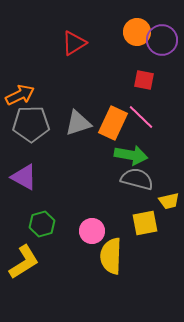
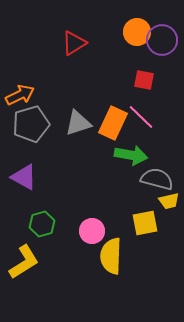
gray pentagon: rotated 15 degrees counterclockwise
gray semicircle: moved 20 px right
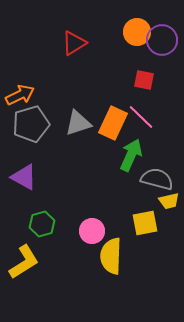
green arrow: rotated 76 degrees counterclockwise
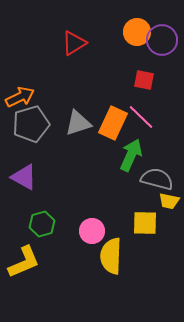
orange arrow: moved 2 px down
yellow trapezoid: rotated 25 degrees clockwise
yellow square: rotated 12 degrees clockwise
yellow L-shape: rotated 9 degrees clockwise
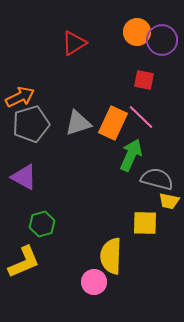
pink circle: moved 2 px right, 51 px down
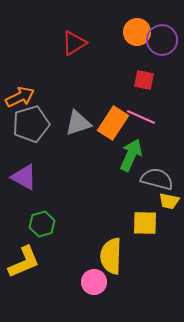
pink line: rotated 20 degrees counterclockwise
orange rectangle: rotated 8 degrees clockwise
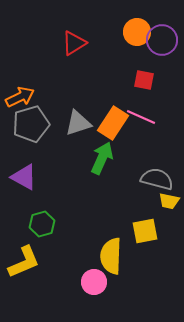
green arrow: moved 29 px left, 3 px down
yellow square: moved 8 px down; rotated 12 degrees counterclockwise
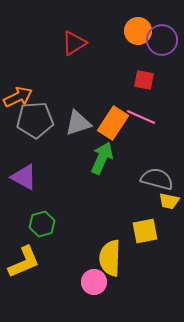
orange circle: moved 1 px right, 1 px up
orange arrow: moved 2 px left
gray pentagon: moved 4 px right, 4 px up; rotated 12 degrees clockwise
yellow semicircle: moved 1 px left, 2 px down
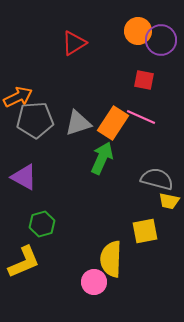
purple circle: moved 1 px left
yellow semicircle: moved 1 px right, 1 px down
